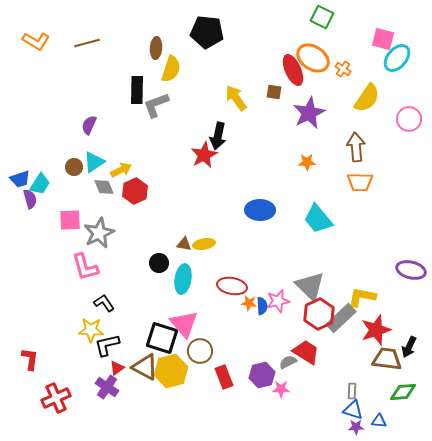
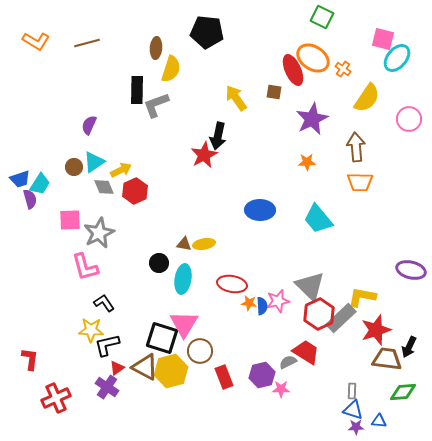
purple star at (309, 113): moved 3 px right, 6 px down
red ellipse at (232, 286): moved 2 px up
pink triangle at (184, 324): rotated 12 degrees clockwise
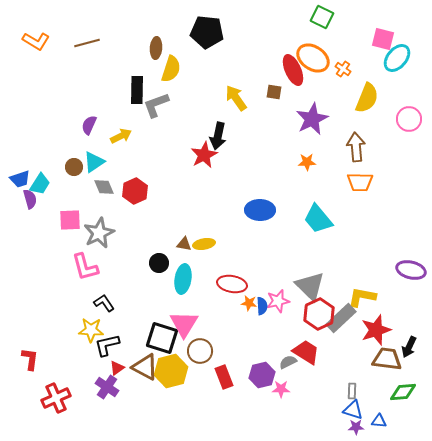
yellow semicircle at (367, 98): rotated 12 degrees counterclockwise
yellow arrow at (121, 170): moved 34 px up
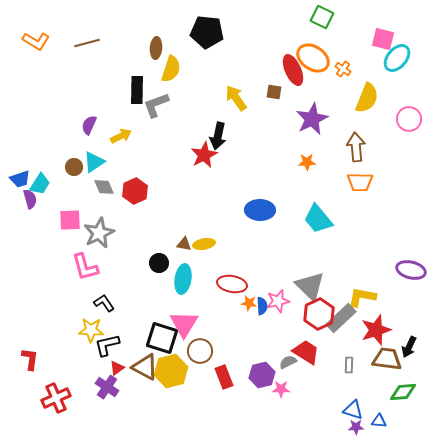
gray rectangle at (352, 391): moved 3 px left, 26 px up
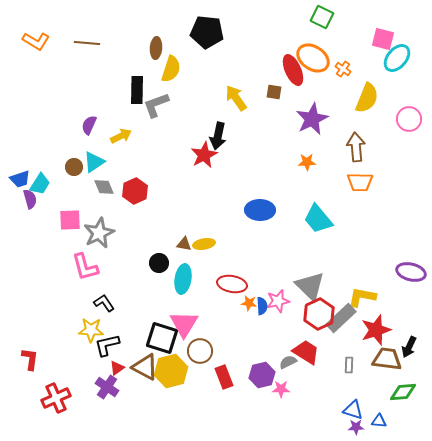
brown line at (87, 43): rotated 20 degrees clockwise
purple ellipse at (411, 270): moved 2 px down
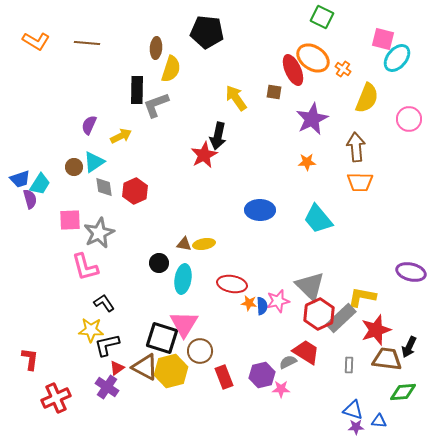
gray diamond at (104, 187): rotated 15 degrees clockwise
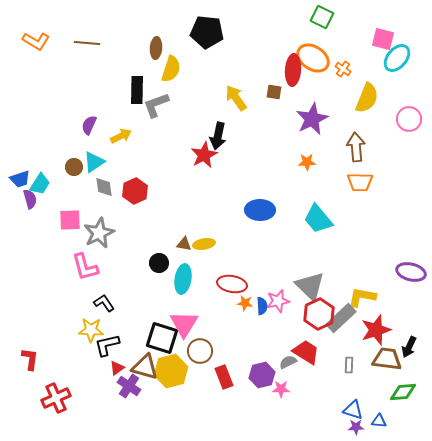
red ellipse at (293, 70): rotated 28 degrees clockwise
orange star at (249, 303): moved 4 px left
brown triangle at (145, 367): rotated 12 degrees counterclockwise
purple cross at (107, 387): moved 22 px right, 1 px up
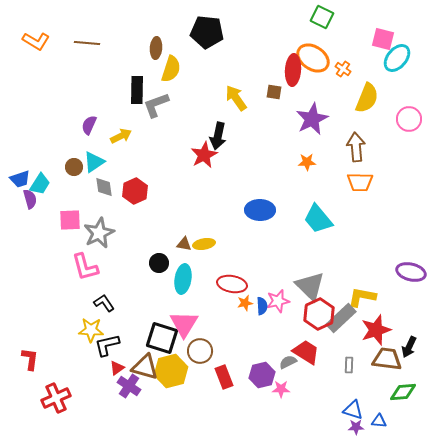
orange star at (245, 303): rotated 21 degrees counterclockwise
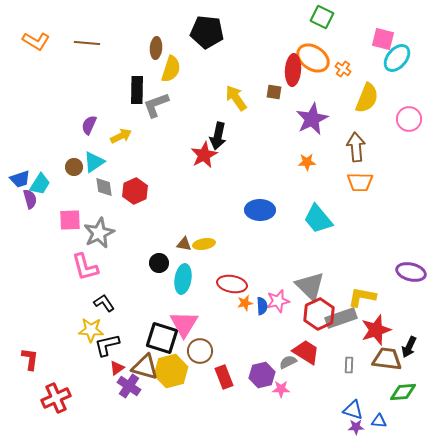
gray rectangle at (341, 318): rotated 24 degrees clockwise
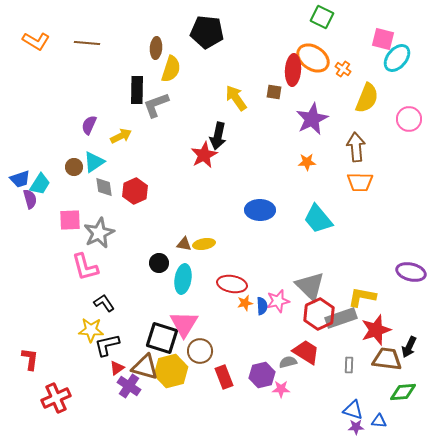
gray semicircle at (288, 362): rotated 12 degrees clockwise
